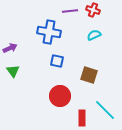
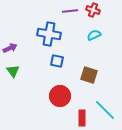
blue cross: moved 2 px down
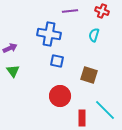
red cross: moved 9 px right, 1 px down
cyan semicircle: rotated 48 degrees counterclockwise
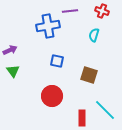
blue cross: moved 1 px left, 8 px up; rotated 20 degrees counterclockwise
purple arrow: moved 2 px down
red circle: moved 8 px left
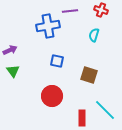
red cross: moved 1 px left, 1 px up
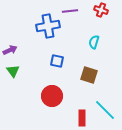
cyan semicircle: moved 7 px down
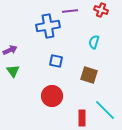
blue square: moved 1 px left
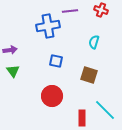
purple arrow: rotated 16 degrees clockwise
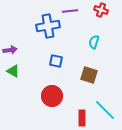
green triangle: rotated 24 degrees counterclockwise
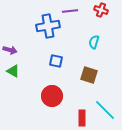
purple arrow: rotated 24 degrees clockwise
